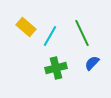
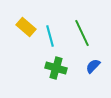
cyan line: rotated 45 degrees counterclockwise
blue semicircle: moved 1 px right, 3 px down
green cross: rotated 30 degrees clockwise
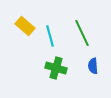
yellow rectangle: moved 1 px left, 1 px up
blue semicircle: rotated 49 degrees counterclockwise
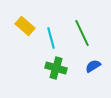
cyan line: moved 1 px right, 2 px down
blue semicircle: rotated 63 degrees clockwise
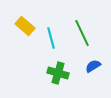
green cross: moved 2 px right, 5 px down
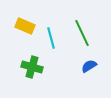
yellow rectangle: rotated 18 degrees counterclockwise
blue semicircle: moved 4 px left
green cross: moved 26 px left, 6 px up
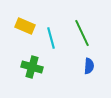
blue semicircle: rotated 126 degrees clockwise
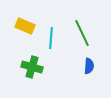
cyan line: rotated 20 degrees clockwise
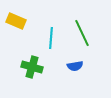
yellow rectangle: moved 9 px left, 5 px up
blue semicircle: moved 14 px left; rotated 77 degrees clockwise
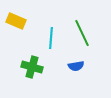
blue semicircle: moved 1 px right
